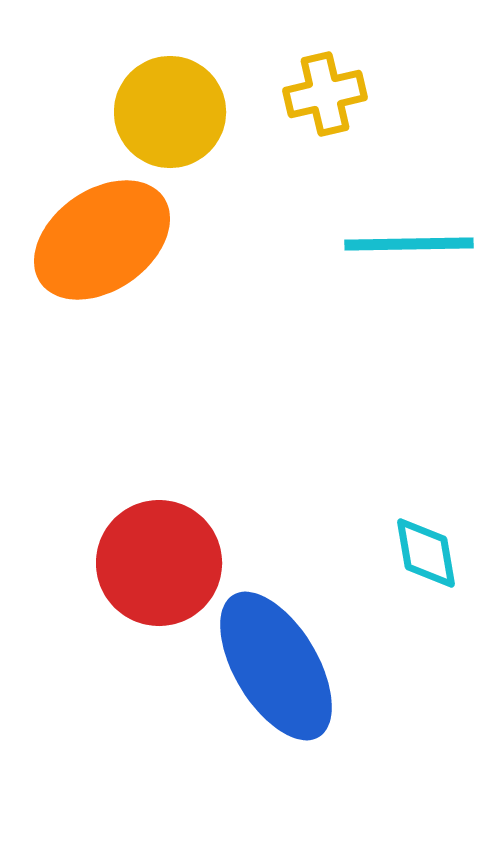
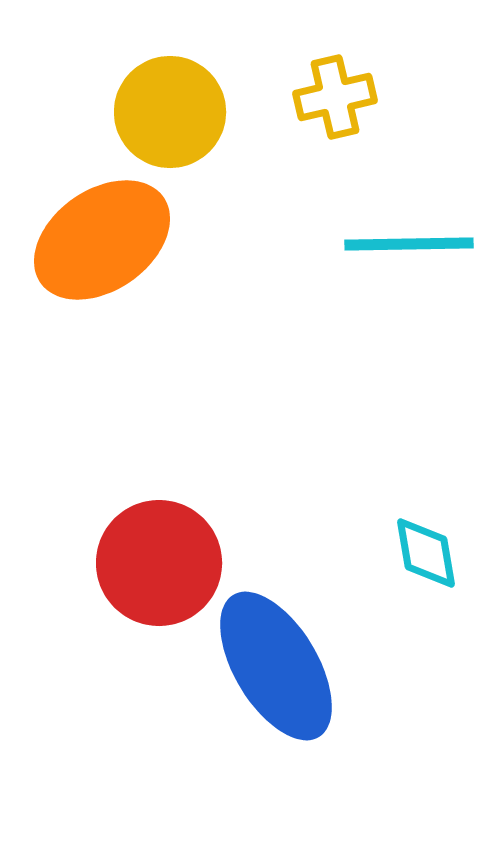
yellow cross: moved 10 px right, 3 px down
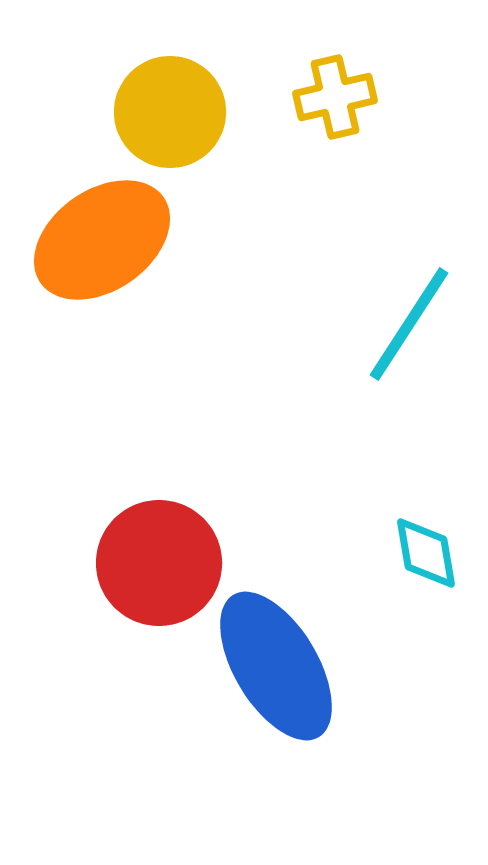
cyan line: moved 80 px down; rotated 56 degrees counterclockwise
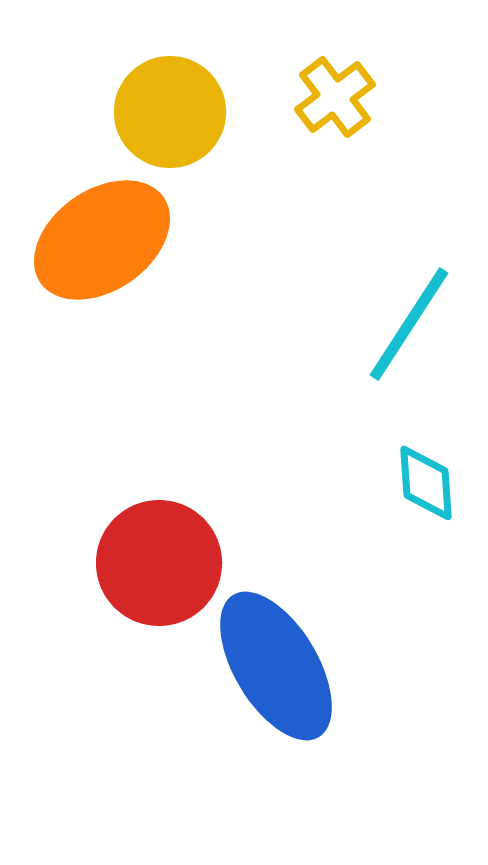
yellow cross: rotated 24 degrees counterclockwise
cyan diamond: moved 70 px up; rotated 6 degrees clockwise
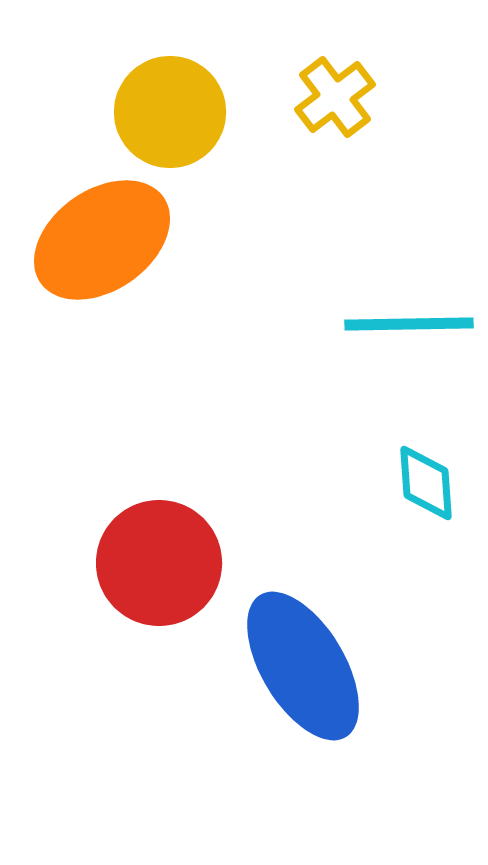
cyan line: rotated 56 degrees clockwise
blue ellipse: moved 27 px right
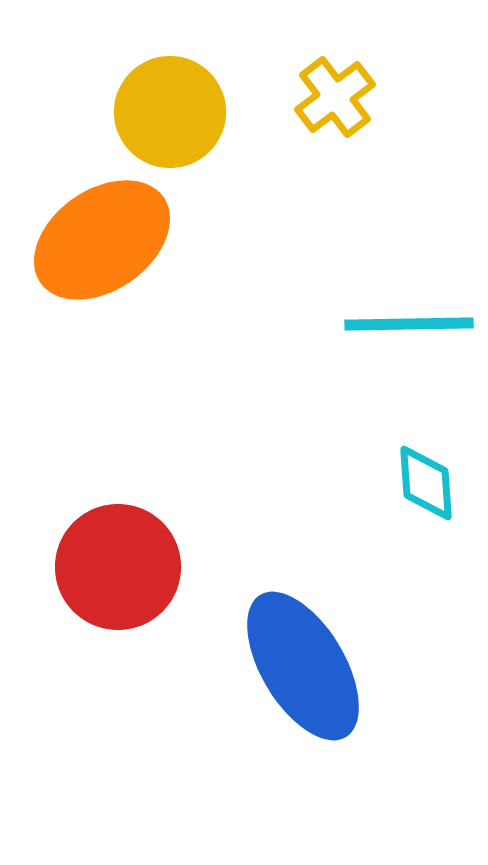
red circle: moved 41 px left, 4 px down
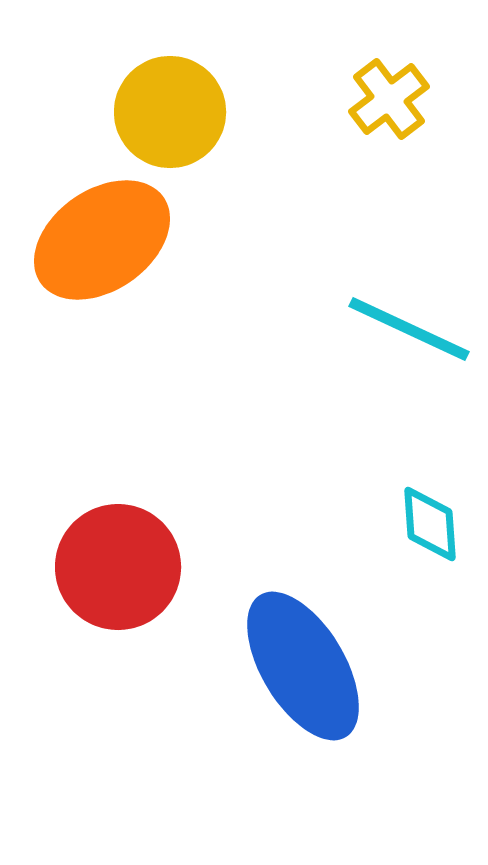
yellow cross: moved 54 px right, 2 px down
cyan line: moved 5 px down; rotated 26 degrees clockwise
cyan diamond: moved 4 px right, 41 px down
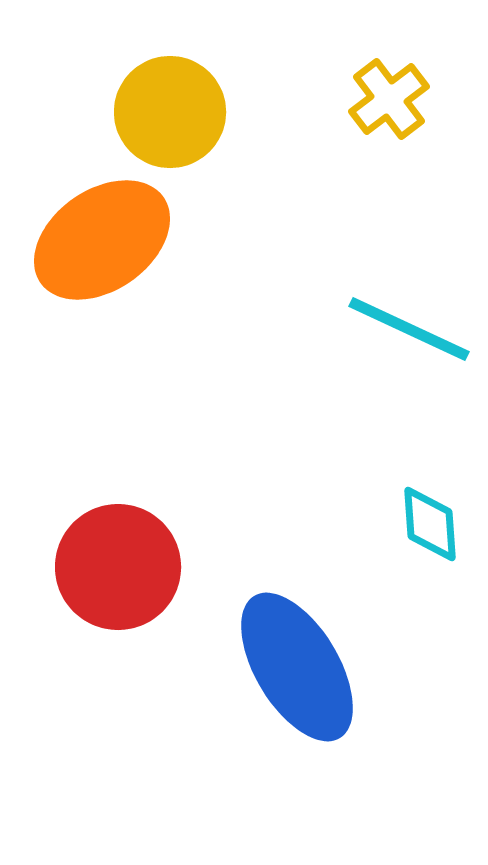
blue ellipse: moved 6 px left, 1 px down
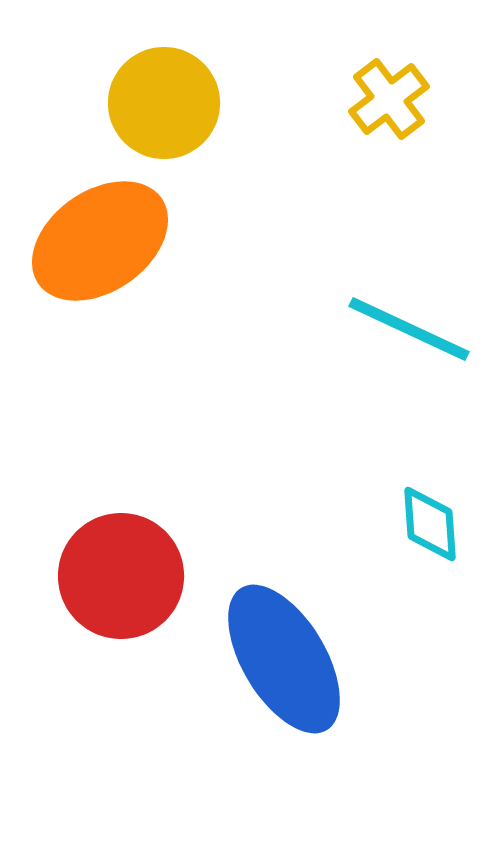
yellow circle: moved 6 px left, 9 px up
orange ellipse: moved 2 px left, 1 px down
red circle: moved 3 px right, 9 px down
blue ellipse: moved 13 px left, 8 px up
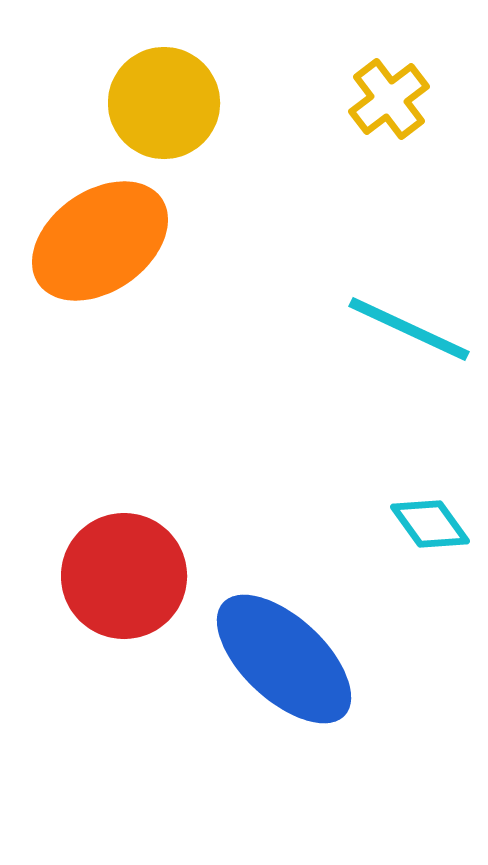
cyan diamond: rotated 32 degrees counterclockwise
red circle: moved 3 px right
blue ellipse: rotated 16 degrees counterclockwise
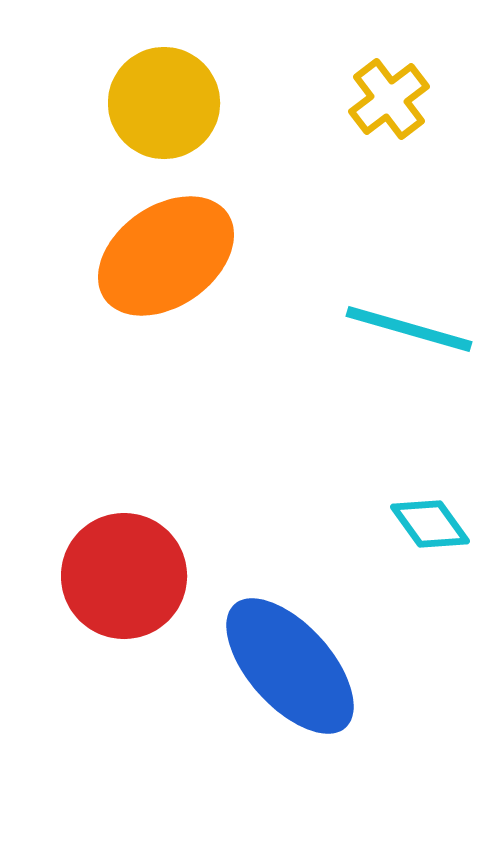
orange ellipse: moved 66 px right, 15 px down
cyan line: rotated 9 degrees counterclockwise
blue ellipse: moved 6 px right, 7 px down; rotated 5 degrees clockwise
